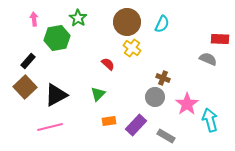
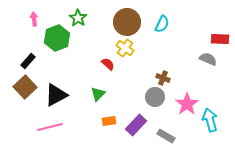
green hexagon: rotated 10 degrees counterclockwise
yellow cross: moved 7 px left
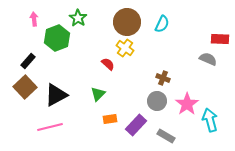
gray circle: moved 2 px right, 4 px down
orange rectangle: moved 1 px right, 2 px up
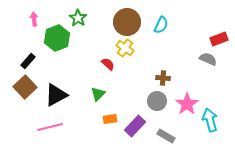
cyan semicircle: moved 1 px left, 1 px down
red rectangle: moved 1 px left; rotated 24 degrees counterclockwise
brown cross: rotated 16 degrees counterclockwise
purple rectangle: moved 1 px left, 1 px down
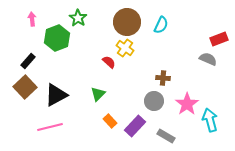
pink arrow: moved 2 px left
red semicircle: moved 1 px right, 2 px up
gray circle: moved 3 px left
orange rectangle: moved 2 px down; rotated 56 degrees clockwise
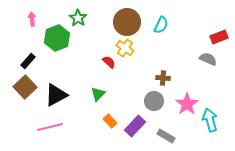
red rectangle: moved 2 px up
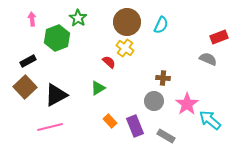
black rectangle: rotated 21 degrees clockwise
green triangle: moved 6 px up; rotated 14 degrees clockwise
cyan arrow: rotated 35 degrees counterclockwise
purple rectangle: rotated 65 degrees counterclockwise
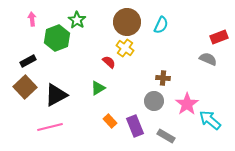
green star: moved 1 px left, 2 px down
